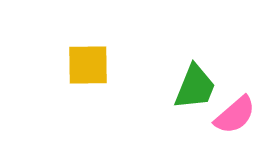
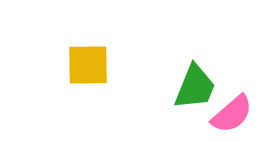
pink semicircle: moved 3 px left, 1 px up
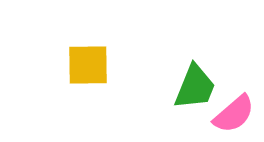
pink semicircle: moved 2 px right
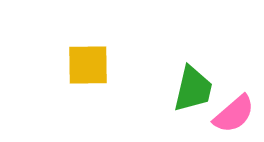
green trapezoid: moved 2 px left, 2 px down; rotated 9 degrees counterclockwise
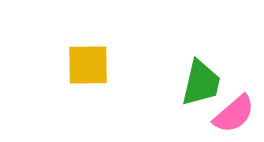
green trapezoid: moved 8 px right, 6 px up
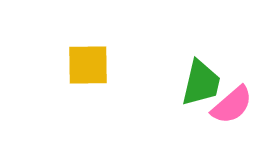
pink semicircle: moved 2 px left, 9 px up
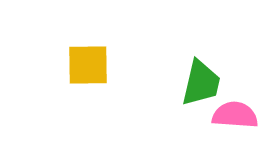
pink semicircle: moved 3 px right, 10 px down; rotated 135 degrees counterclockwise
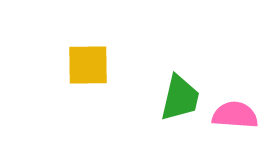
green trapezoid: moved 21 px left, 15 px down
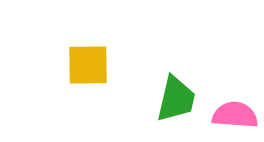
green trapezoid: moved 4 px left, 1 px down
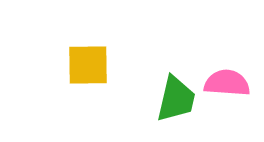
pink semicircle: moved 8 px left, 32 px up
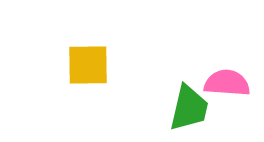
green trapezoid: moved 13 px right, 9 px down
